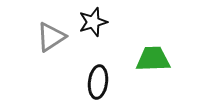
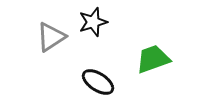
green trapezoid: rotated 18 degrees counterclockwise
black ellipse: rotated 64 degrees counterclockwise
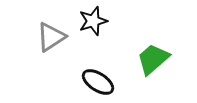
black star: moved 1 px up
green trapezoid: rotated 21 degrees counterclockwise
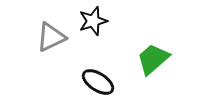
gray triangle: rotated 8 degrees clockwise
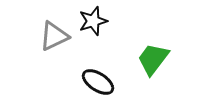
gray triangle: moved 3 px right, 1 px up
green trapezoid: rotated 12 degrees counterclockwise
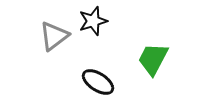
gray triangle: rotated 12 degrees counterclockwise
green trapezoid: rotated 9 degrees counterclockwise
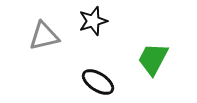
gray triangle: moved 10 px left; rotated 24 degrees clockwise
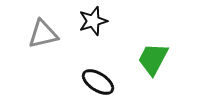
gray triangle: moved 1 px left, 2 px up
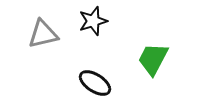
black ellipse: moved 3 px left, 1 px down
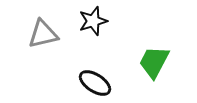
green trapezoid: moved 1 px right, 3 px down
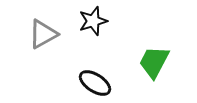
gray triangle: rotated 16 degrees counterclockwise
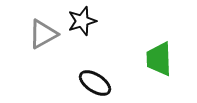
black star: moved 11 px left
green trapezoid: moved 5 px right, 3 px up; rotated 30 degrees counterclockwise
